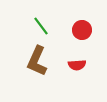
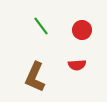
brown L-shape: moved 2 px left, 16 px down
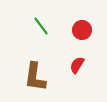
red semicircle: rotated 126 degrees clockwise
brown L-shape: rotated 16 degrees counterclockwise
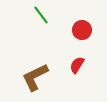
green line: moved 11 px up
brown L-shape: rotated 56 degrees clockwise
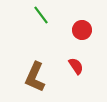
red semicircle: moved 1 px left, 1 px down; rotated 114 degrees clockwise
brown L-shape: rotated 40 degrees counterclockwise
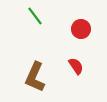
green line: moved 6 px left, 1 px down
red circle: moved 1 px left, 1 px up
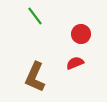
red circle: moved 5 px down
red semicircle: moved 1 px left, 3 px up; rotated 78 degrees counterclockwise
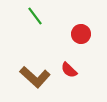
red semicircle: moved 6 px left, 7 px down; rotated 114 degrees counterclockwise
brown L-shape: rotated 72 degrees counterclockwise
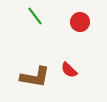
red circle: moved 1 px left, 12 px up
brown L-shape: rotated 32 degrees counterclockwise
